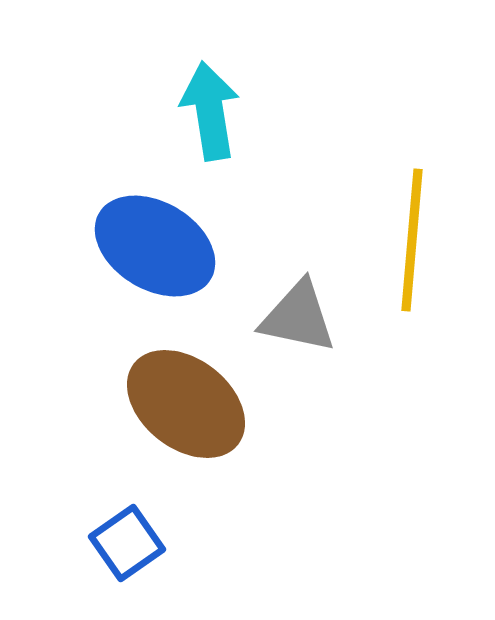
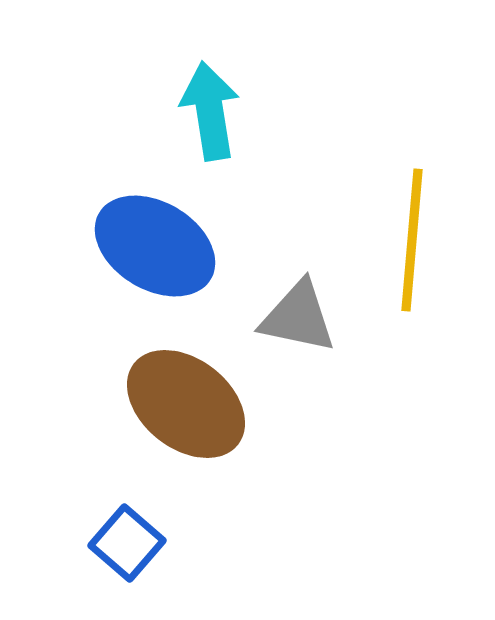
blue square: rotated 14 degrees counterclockwise
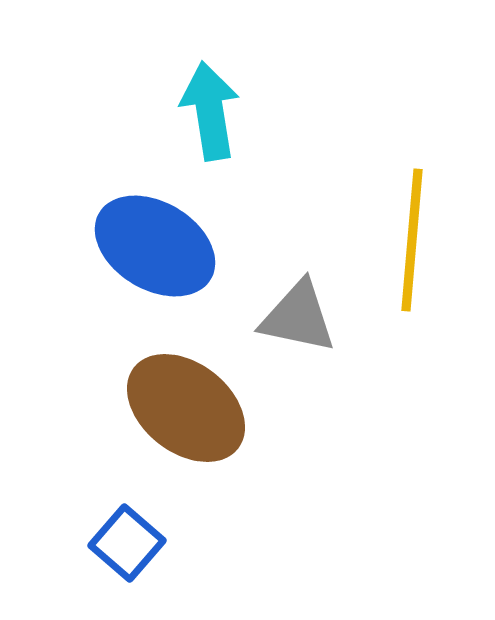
brown ellipse: moved 4 px down
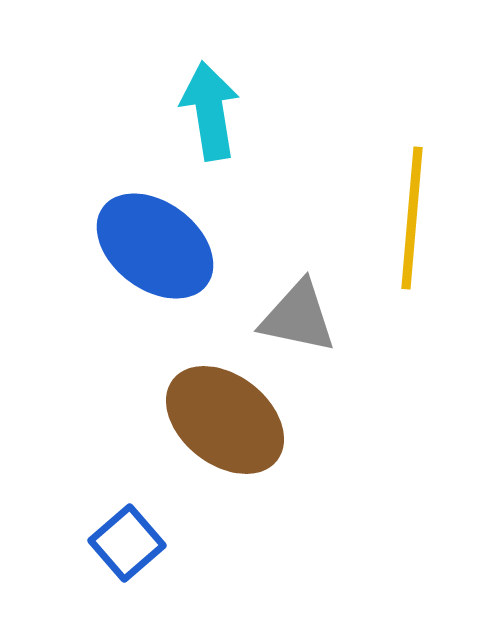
yellow line: moved 22 px up
blue ellipse: rotated 6 degrees clockwise
brown ellipse: moved 39 px right, 12 px down
blue square: rotated 8 degrees clockwise
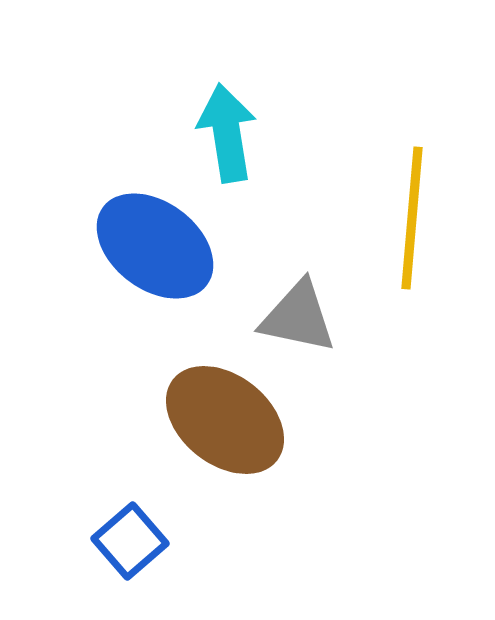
cyan arrow: moved 17 px right, 22 px down
blue square: moved 3 px right, 2 px up
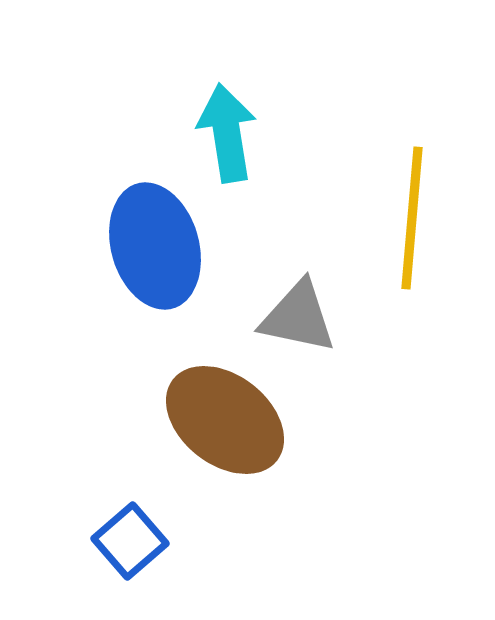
blue ellipse: rotated 37 degrees clockwise
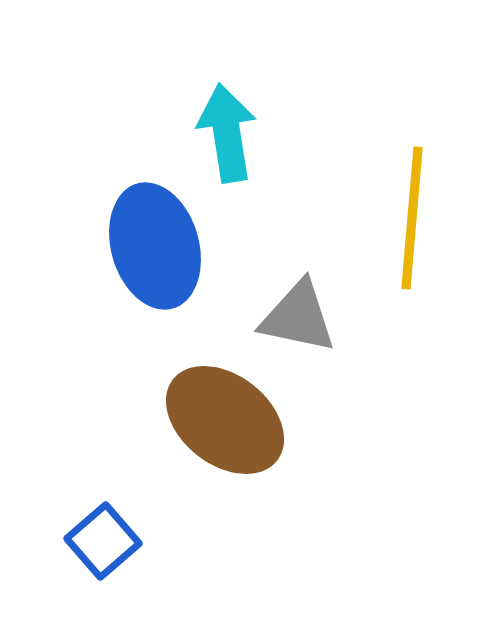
blue square: moved 27 px left
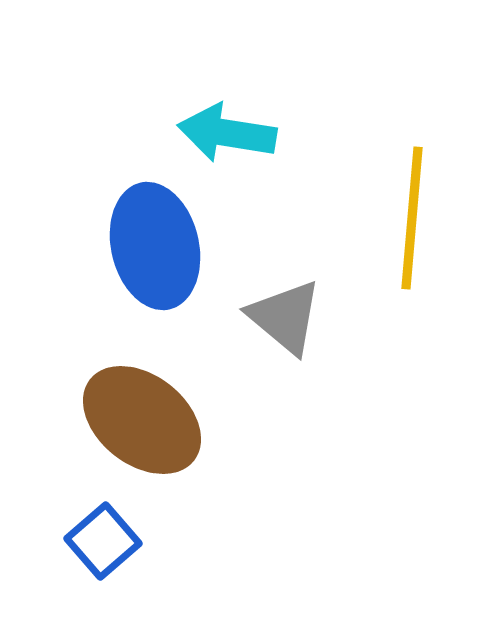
cyan arrow: rotated 72 degrees counterclockwise
blue ellipse: rotated 3 degrees clockwise
gray triangle: moved 13 px left; rotated 28 degrees clockwise
brown ellipse: moved 83 px left
